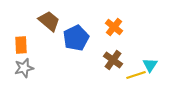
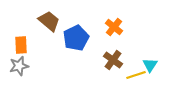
gray star: moved 5 px left, 2 px up
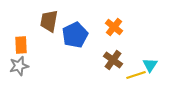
brown trapezoid: rotated 120 degrees counterclockwise
blue pentagon: moved 1 px left, 3 px up
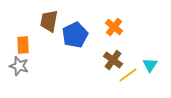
orange rectangle: moved 2 px right
gray star: rotated 30 degrees clockwise
yellow line: moved 8 px left; rotated 18 degrees counterclockwise
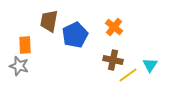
orange rectangle: moved 2 px right
brown cross: rotated 24 degrees counterclockwise
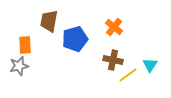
blue pentagon: moved 4 px down; rotated 10 degrees clockwise
gray star: rotated 30 degrees counterclockwise
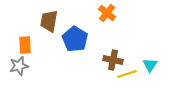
orange cross: moved 7 px left, 14 px up
blue pentagon: rotated 25 degrees counterclockwise
yellow line: moved 1 px left, 1 px up; rotated 18 degrees clockwise
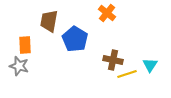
gray star: rotated 30 degrees clockwise
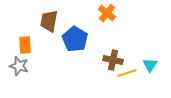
yellow line: moved 1 px up
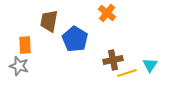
brown cross: rotated 24 degrees counterclockwise
